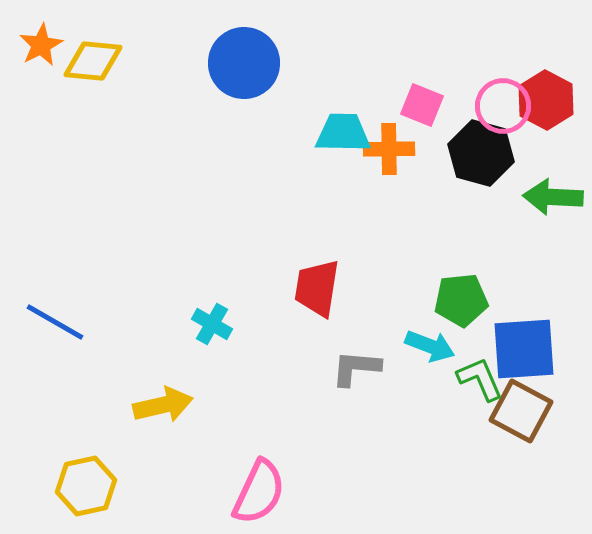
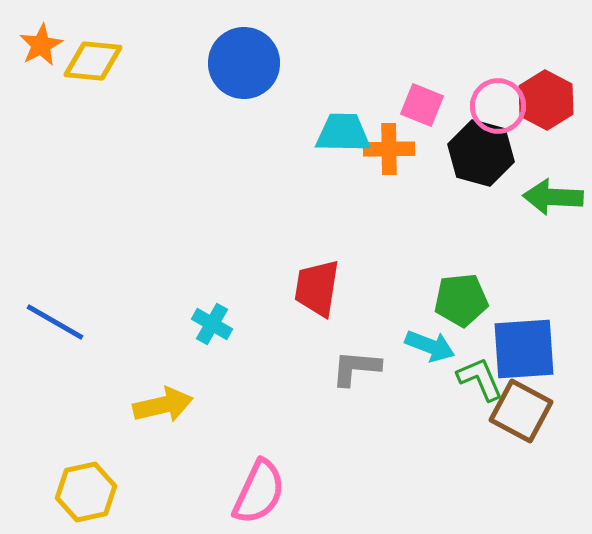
pink circle: moved 5 px left
yellow hexagon: moved 6 px down
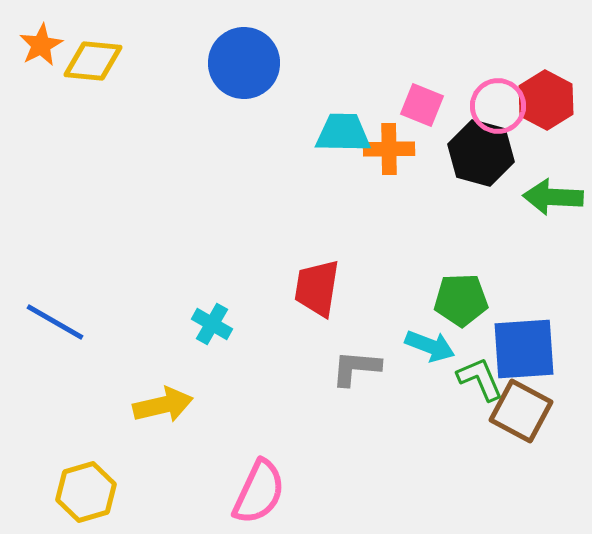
green pentagon: rotated 4 degrees clockwise
yellow hexagon: rotated 4 degrees counterclockwise
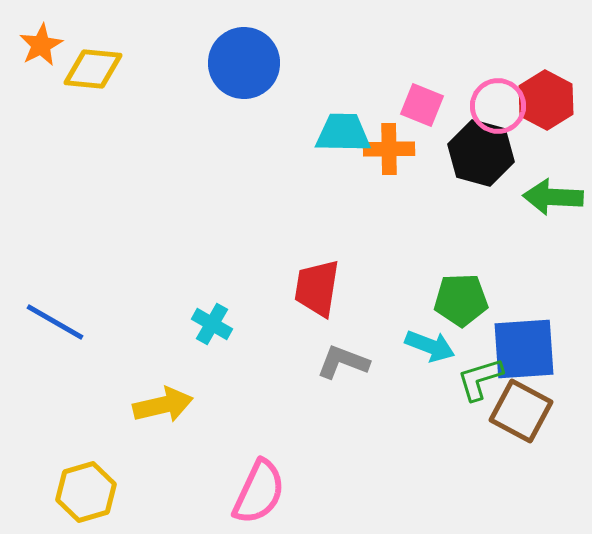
yellow diamond: moved 8 px down
gray L-shape: moved 13 px left, 6 px up; rotated 16 degrees clockwise
green L-shape: rotated 84 degrees counterclockwise
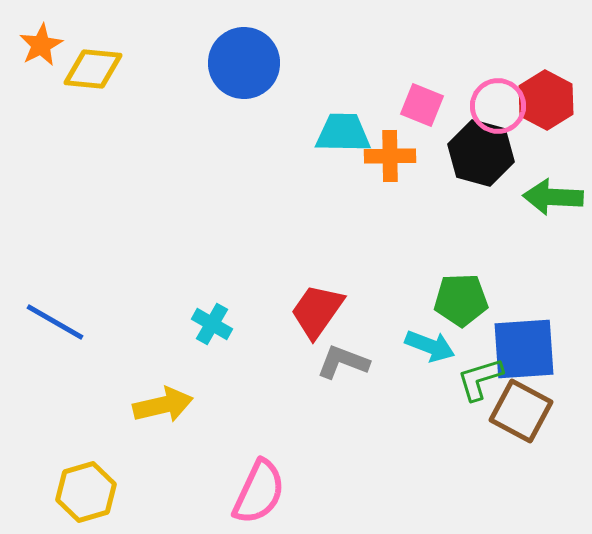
orange cross: moved 1 px right, 7 px down
red trapezoid: moved 23 px down; rotated 26 degrees clockwise
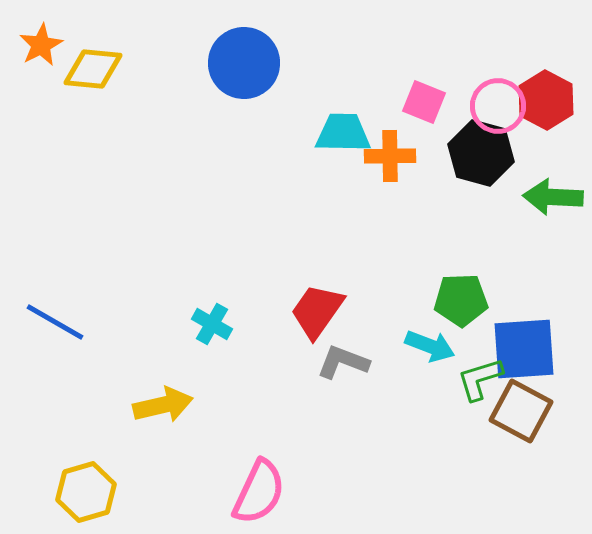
pink square: moved 2 px right, 3 px up
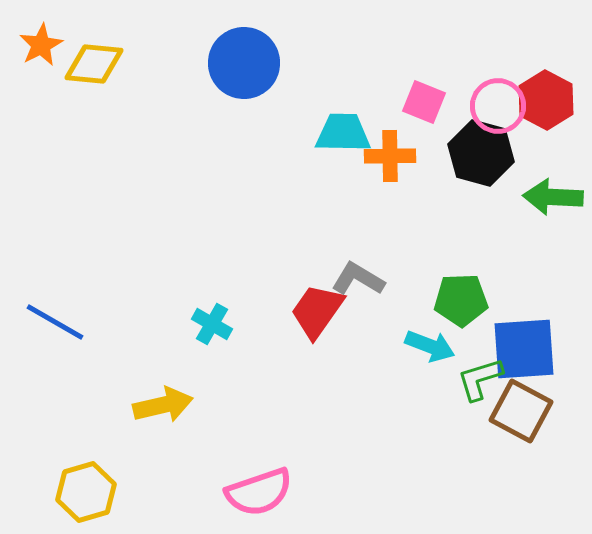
yellow diamond: moved 1 px right, 5 px up
gray L-shape: moved 15 px right, 83 px up; rotated 10 degrees clockwise
pink semicircle: rotated 46 degrees clockwise
